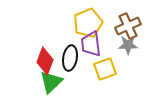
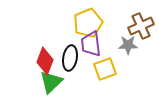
brown cross: moved 13 px right
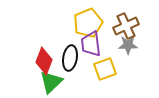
brown cross: moved 15 px left
red diamond: moved 1 px left
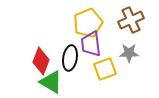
brown cross: moved 5 px right, 6 px up
gray star: moved 1 px right, 8 px down
red diamond: moved 3 px left
green triangle: rotated 45 degrees counterclockwise
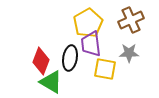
yellow pentagon: rotated 8 degrees counterclockwise
yellow square: rotated 30 degrees clockwise
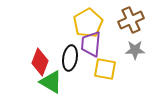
purple trapezoid: rotated 12 degrees clockwise
gray star: moved 6 px right, 3 px up
red diamond: moved 1 px left, 1 px down
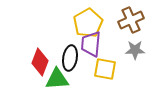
green triangle: moved 6 px right, 3 px up; rotated 35 degrees counterclockwise
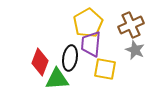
brown cross: moved 5 px down
gray star: rotated 24 degrees clockwise
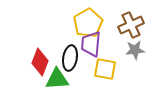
gray star: rotated 30 degrees counterclockwise
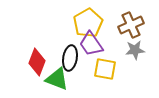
purple trapezoid: rotated 40 degrees counterclockwise
red diamond: moved 3 px left
green triangle: rotated 25 degrees clockwise
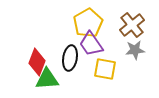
brown cross: moved 1 px right; rotated 15 degrees counterclockwise
green triangle: moved 10 px left; rotated 25 degrees counterclockwise
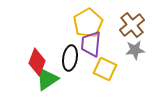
purple trapezoid: rotated 40 degrees clockwise
yellow square: rotated 15 degrees clockwise
green triangle: rotated 30 degrees counterclockwise
